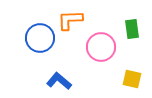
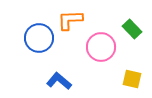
green rectangle: rotated 36 degrees counterclockwise
blue circle: moved 1 px left
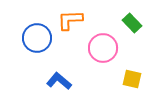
green rectangle: moved 6 px up
blue circle: moved 2 px left
pink circle: moved 2 px right, 1 px down
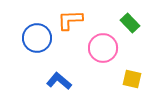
green rectangle: moved 2 px left
